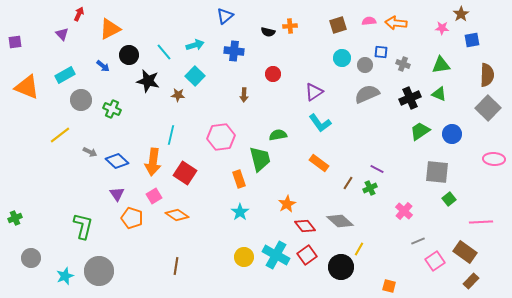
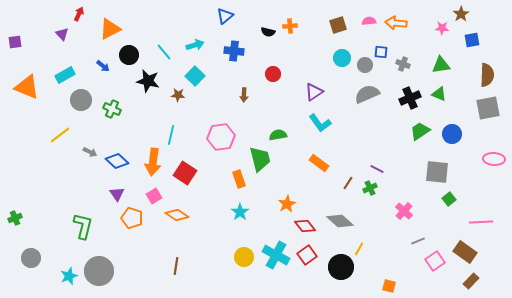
gray square at (488, 108): rotated 35 degrees clockwise
cyan star at (65, 276): moved 4 px right
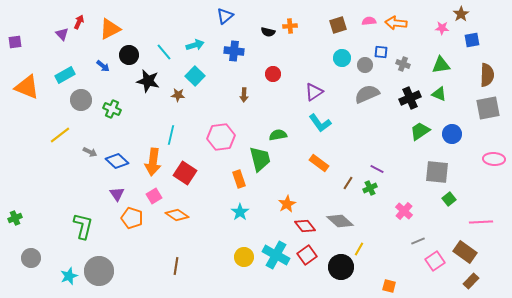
red arrow at (79, 14): moved 8 px down
